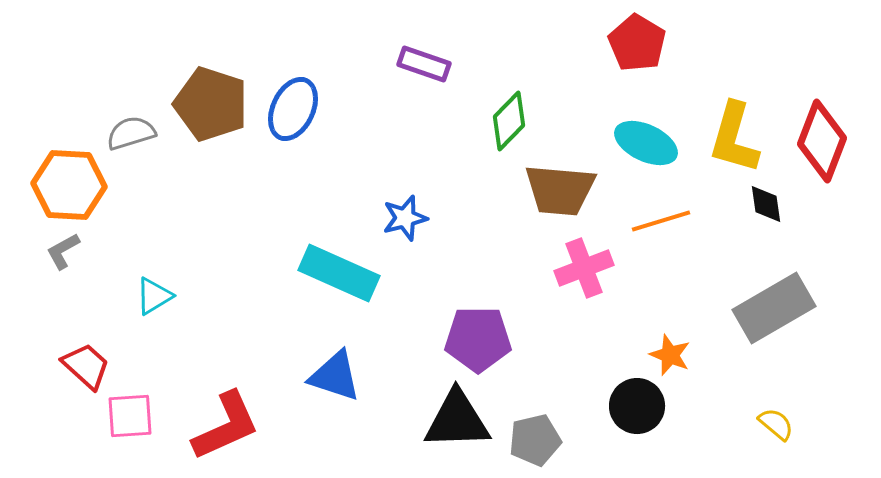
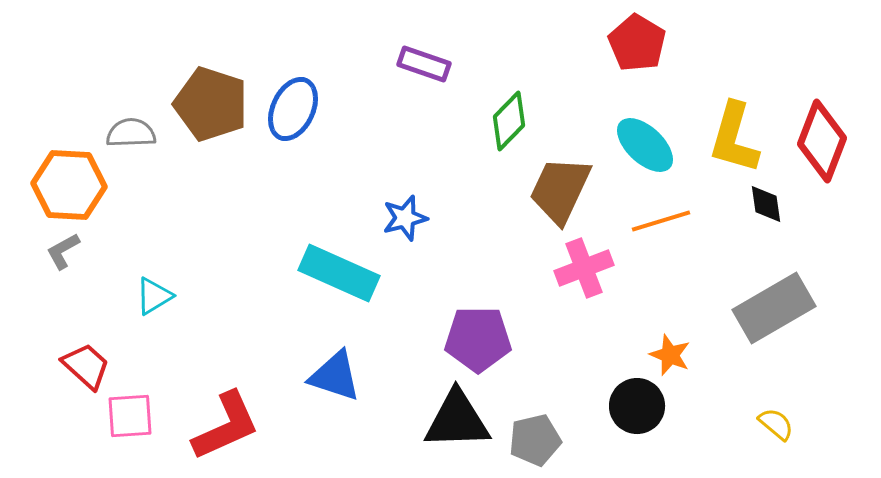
gray semicircle: rotated 15 degrees clockwise
cyan ellipse: moved 1 px left, 2 px down; rotated 18 degrees clockwise
brown trapezoid: rotated 110 degrees clockwise
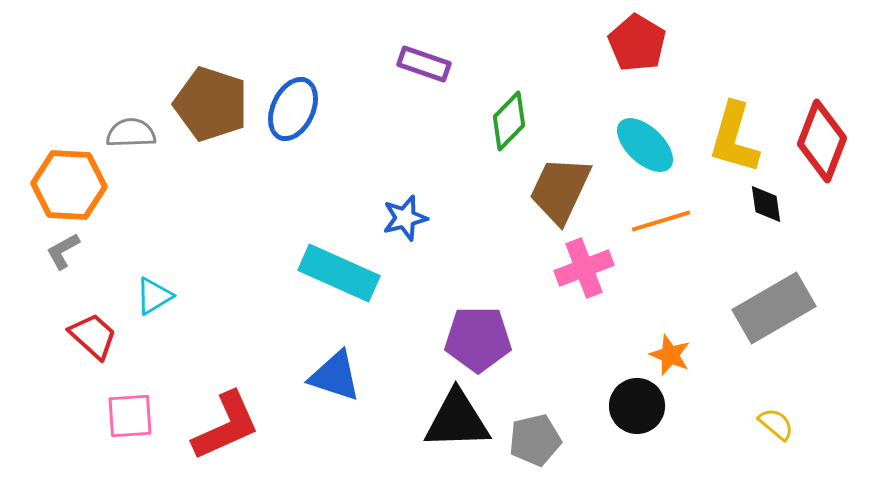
red trapezoid: moved 7 px right, 30 px up
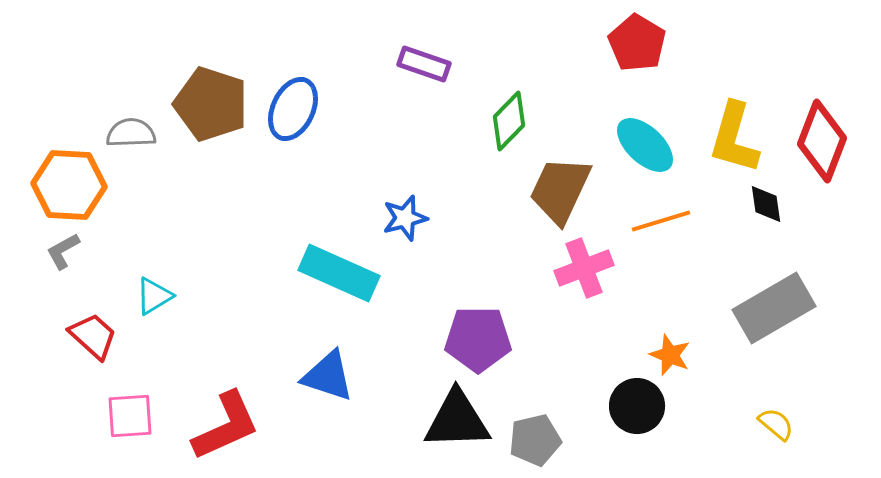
blue triangle: moved 7 px left
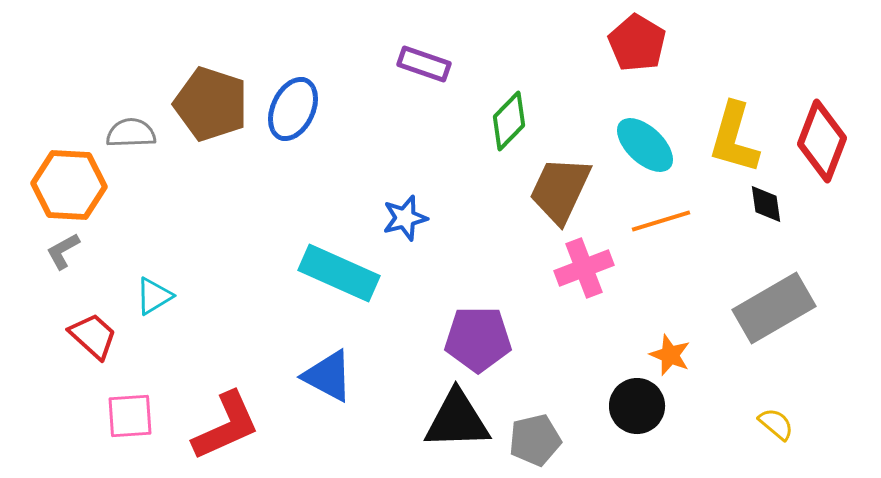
blue triangle: rotated 10 degrees clockwise
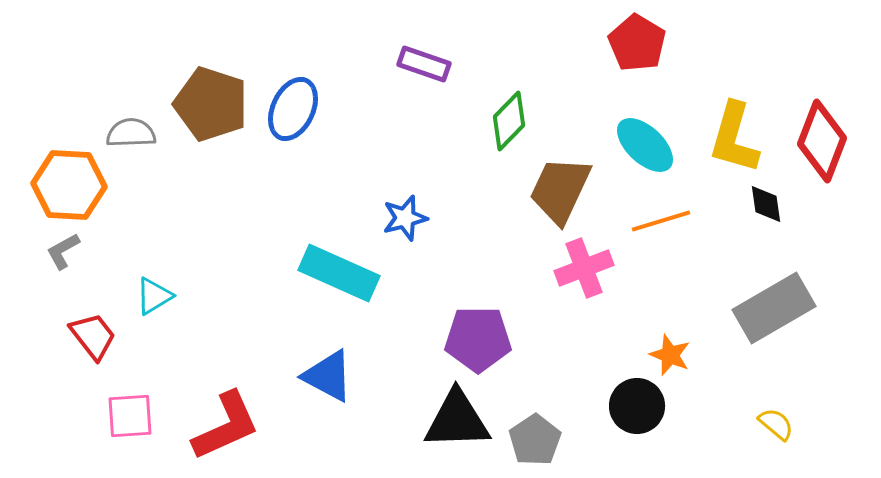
red trapezoid: rotated 10 degrees clockwise
gray pentagon: rotated 21 degrees counterclockwise
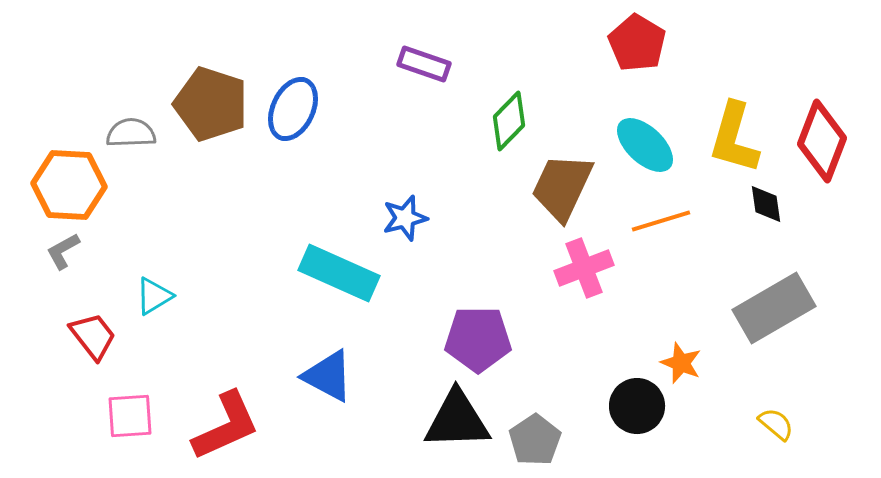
brown trapezoid: moved 2 px right, 3 px up
orange star: moved 11 px right, 8 px down
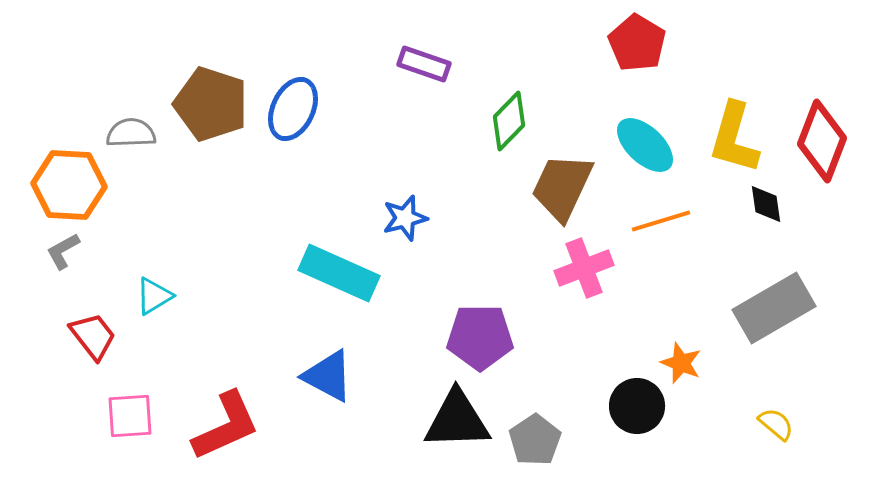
purple pentagon: moved 2 px right, 2 px up
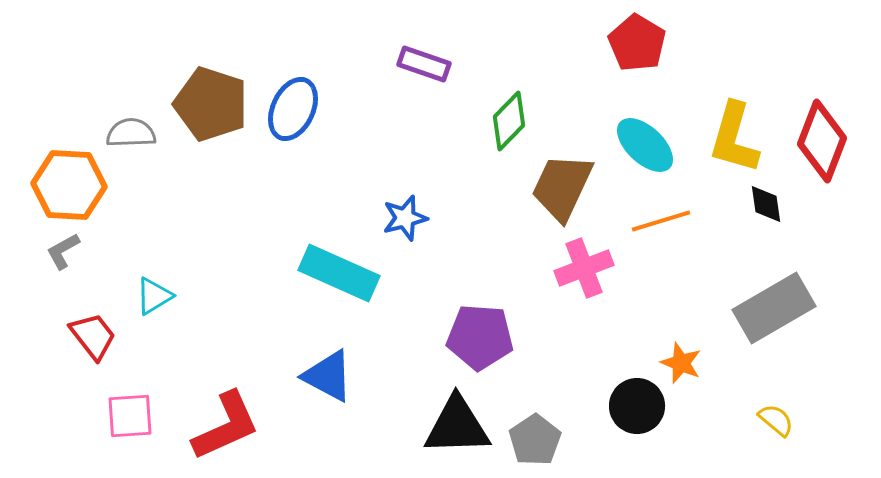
purple pentagon: rotated 4 degrees clockwise
black triangle: moved 6 px down
yellow semicircle: moved 4 px up
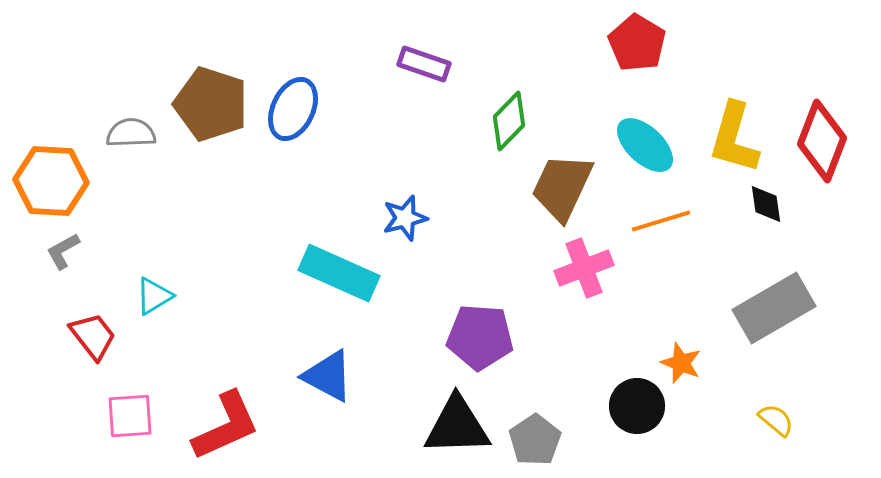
orange hexagon: moved 18 px left, 4 px up
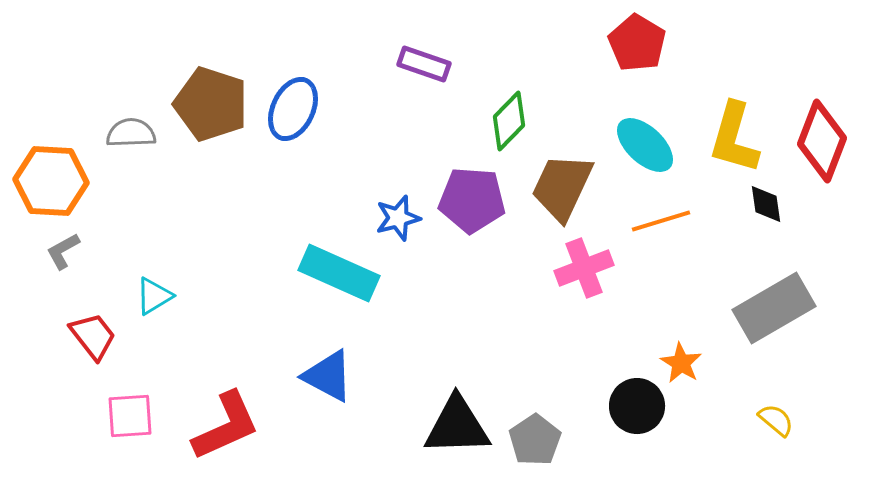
blue star: moved 7 px left
purple pentagon: moved 8 px left, 137 px up
orange star: rotated 9 degrees clockwise
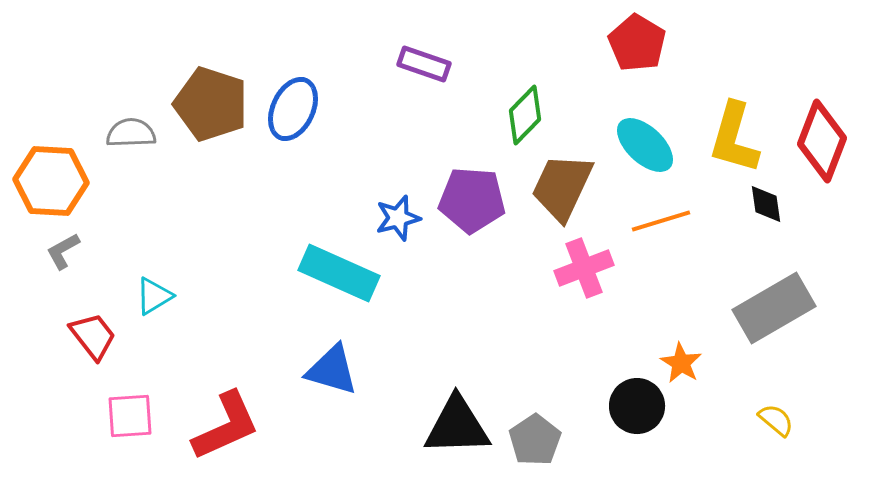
green diamond: moved 16 px right, 6 px up
blue triangle: moved 4 px right, 6 px up; rotated 12 degrees counterclockwise
